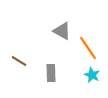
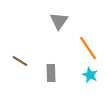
gray triangle: moved 3 px left, 10 px up; rotated 36 degrees clockwise
brown line: moved 1 px right
cyan star: moved 2 px left
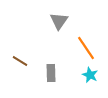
orange line: moved 2 px left
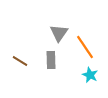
gray triangle: moved 12 px down
orange line: moved 1 px left, 1 px up
gray rectangle: moved 13 px up
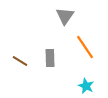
gray triangle: moved 6 px right, 17 px up
gray rectangle: moved 1 px left, 2 px up
cyan star: moved 4 px left, 11 px down
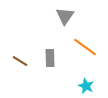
orange line: rotated 20 degrees counterclockwise
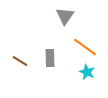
cyan star: moved 1 px right, 14 px up
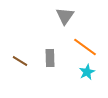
cyan star: rotated 21 degrees clockwise
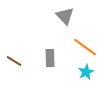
gray triangle: rotated 18 degrees counterclockwise
brown line: moved 6 px left
cyan star: moved 1 px left
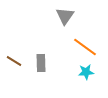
gray triangle: rotated 18 degrees clockwise
gray rectangle: moved 9 px left, 5 px down
cyan star: rotated 21 degrees clockwise
